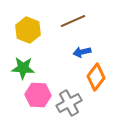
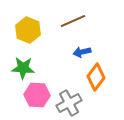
pink hexagon: moved 1 px left
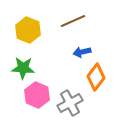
pink hexagon: rotated 20 degrees clockwise
gray cross: moved 1 px right
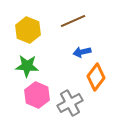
green star: moved 4 px right, 2 px up
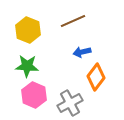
pink hexagon: moved 3 px left
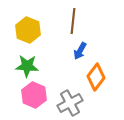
brown line: rotated 60 degrees counterclockwise
blue arrow: moved 2 px left, 1 px up; rotated 48 degrees counterclockwise
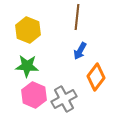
brown line: moved 4 px right, 4 px up
gray cross: moved 6 px left, 4 px up
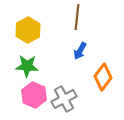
yellow hexagon: rotated 10 degrees clockwise
orange diamond: moved 7 px right
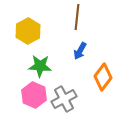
yellow hexagon: moved 1 px down
green star: moved 13 px right
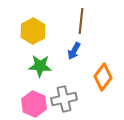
brown line: moved 4 px right, 4 px down
yellow hexagon: moved 5 px right
blue arrow: moved 6 px left
pink hexagon: moved 9 px down
gray cross: rotated 15 degrees clockwise
